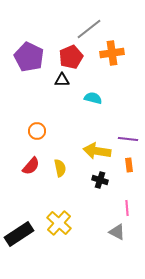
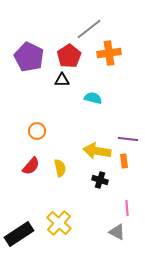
orange cross: moved 3 px left
red pentagon: moved 2 px left, 1 px up; rotated 10 degrees counterclockwise
orange rectangle: moved 5 px left, 4 px up
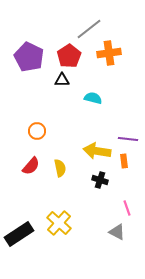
pink line: rotated 14 degrees counterclockwise
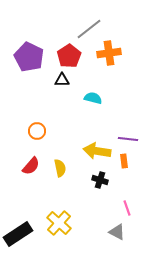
black rectangle: moved 1 px left
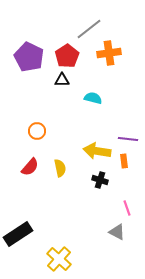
red pentagon: moved 2 px left
red semicircle: moved 1 px left, 1 px down
yellow cross: moved 36 px down
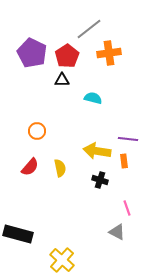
purple pentagon: moved 3 px right, 4 px up
black rectangle: rotated 48 degrees clockwise
yellow cross: moved 3 px right, 1 px down
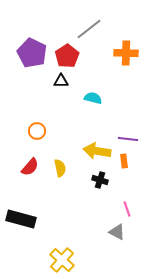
orange cross: moved 17 px right; rotated 10 degrees clockwise
black triangle: moved 1 px left, 1 px down
pink line: moved 1 px down
black rectangle: moved 3 px right, 15 px up
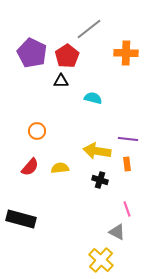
orange rectangle: moved 3 px right, 3 px down
yellow semicircle: rotated 84 degrees counterclockwise
yellow cross: moved 39 px right
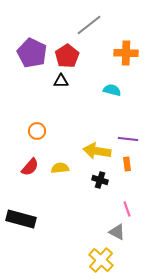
gray line: moved 4 px up
cyan semicircle: moved 19 px right, 8 px up
